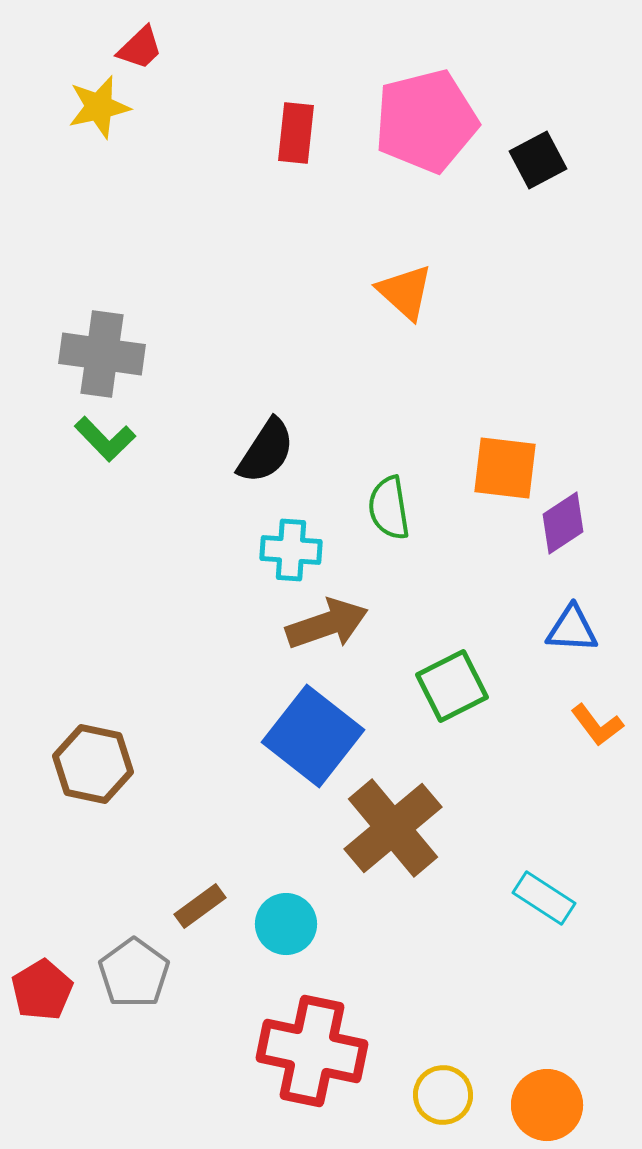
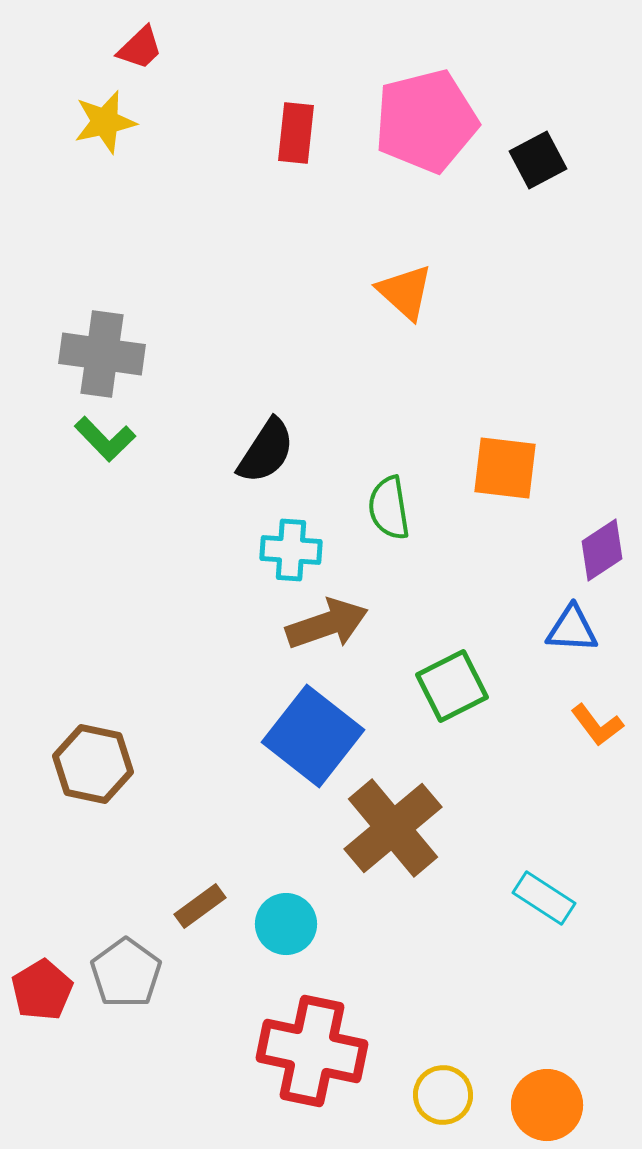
yellow star: moved 6 px right, 15 px down
purple diamond: moved 39 px right, 27 px down
gray pentagon: moved 8 px left
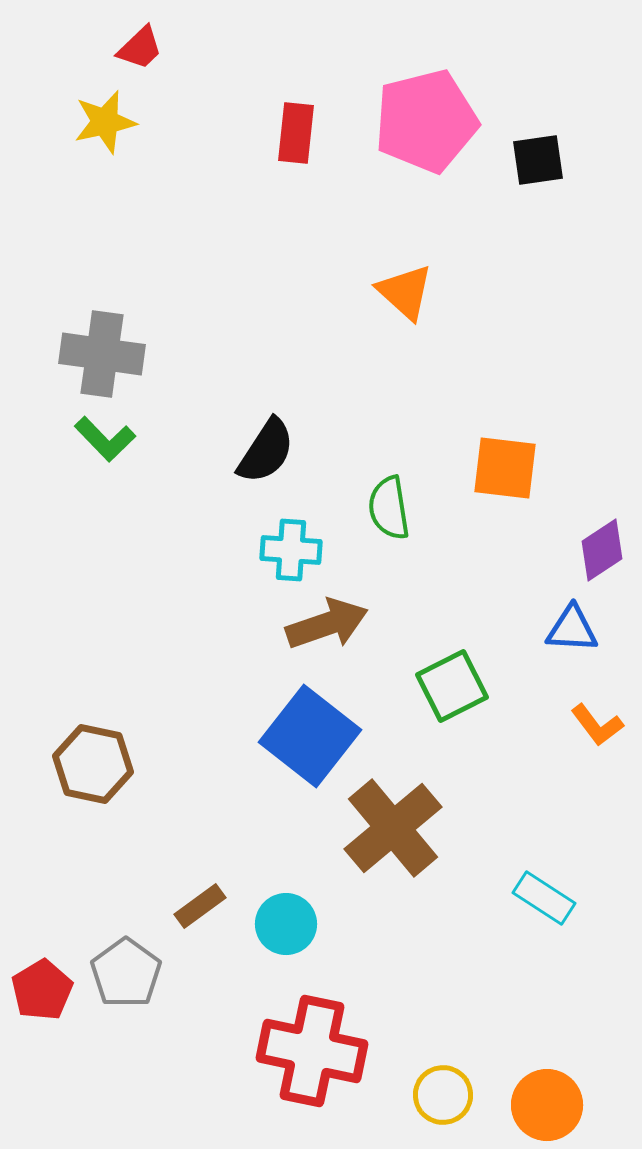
black square: rotated 20 degrees clockwise
blue square: moved 3 px left
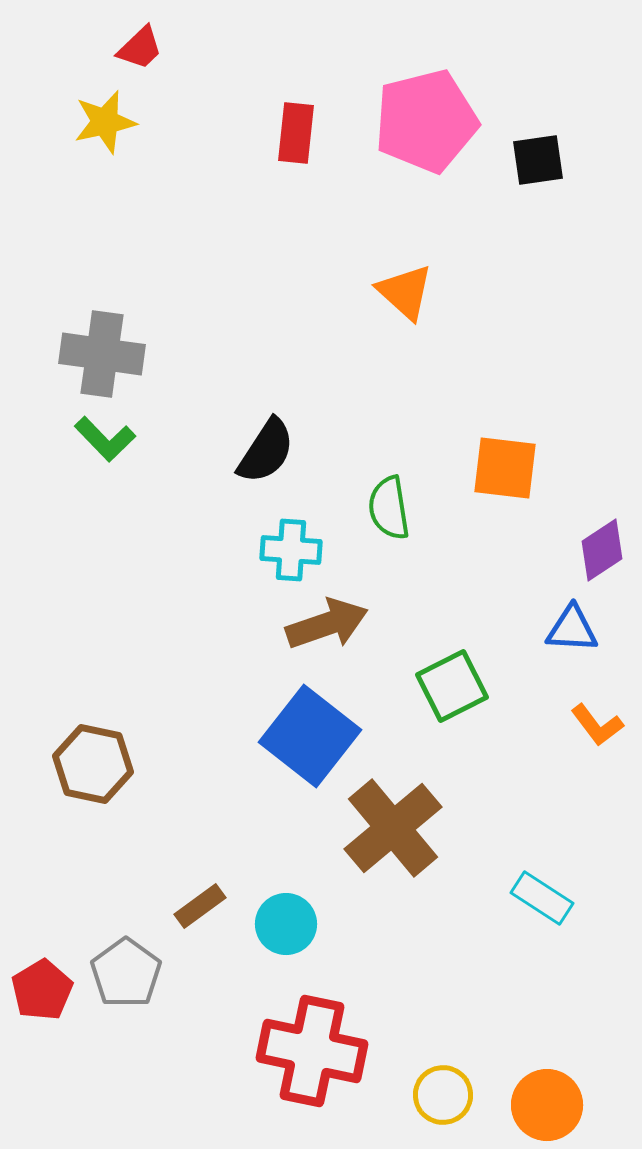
cyan rectangle: moved 2 px left
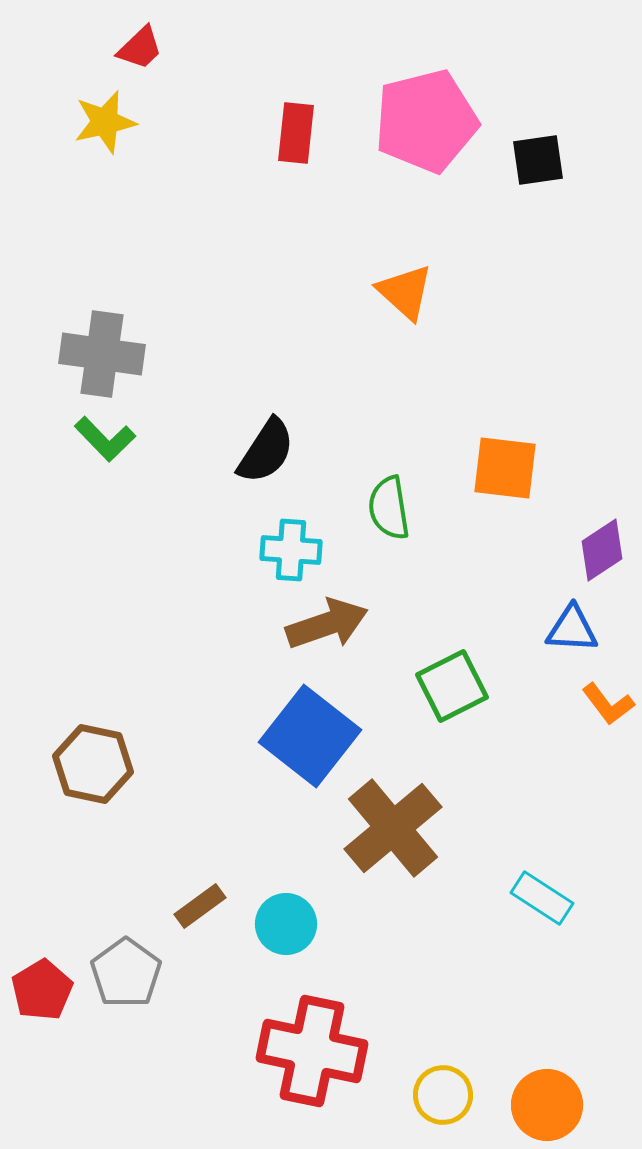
orange L-shape: moved 11 px right, 21 px up
